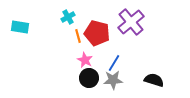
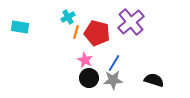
orange line: moved 2 px left, 4 px up; rotated 32 degrees clockwise
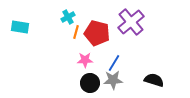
pink star: rotated 28 degrees counterclockwise
black circle: moved 1 px right, 5 px down
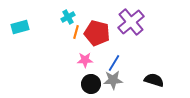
cyan rectangle: rotated 24 degrees counterclockwise
black circle: moved 1 px right, 1 px down
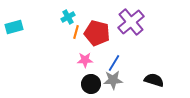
cyan rectangle: moved 6 px left
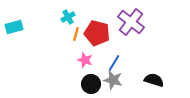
purple cross: rotated 12 degrees counterclockwise
orange line: moved 2 px down
pink star: rotated 21 degrees clockwise
gray star: rotated 18 degrees clockwise
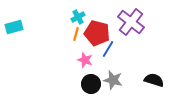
cyan cross: moved 10 px right
blue line: moved 6 px left, 14 px up
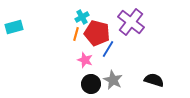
cyan cross: moved 4 px right
gray star: rotated 12 degrees clockwise
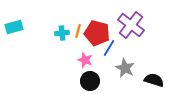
cyan cross: moved 20 px left, 16 px down; rotated 24 degrees clockwise
purple cross: moved 3 px down
orange line: moved 2 px right, 3 px up
blue line: moved 1 px right, 1 px up
gray star: moved 12 px right, 12 px up
black circle: moved 1 px left, 3 px up
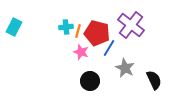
cyan rectangle: rotated 48 degrees counterclockwise
cyan cross: moved 4 px right, 6 px up
pink star: moved 4 px left, 8 px up
black semicircle: rotated 48 degrees clockwise
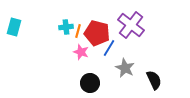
cyan rectangle: rotated 12 degrees counterclockwise
black circle: moved 2 px down
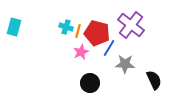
cyan cross: rotated 24 degrees clockwise
pink star: rotated 28 degrees clockwise
gray star: moved 4 px up; rotated 24 degrees counterclockwise
